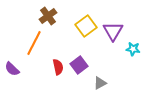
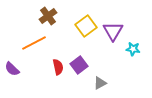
orange line: rotated 35 degrees clockwise
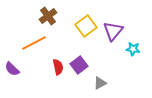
purple triangle: rotated 10 degrees clockwise
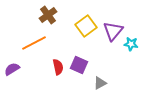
brown cross: moved 1 px up
cyan star: moved 2 px left, 5 px up
purple square: rotated 30 degrees counterclockwise
purple semicircle: rotated 105 degrees clockwise
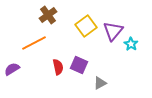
cyan star: rotated 24 degrees clockwise
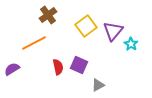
gray triangle: moved 2 px left, 2 px down
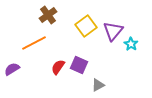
red semicircle: rotated 133 degrees counterclockwise
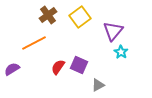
yellow square: moved 6 px left, 9 px up
cyan star: moved 10 px left, 8 px down
